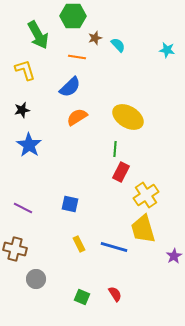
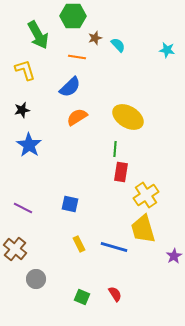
red rectangle: rotated 18 degrees counterclockwise
brown cross: rotated 25 degrees clockwise
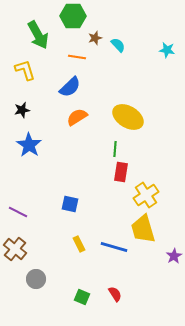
purple line: moved 5 px left, 4 px down
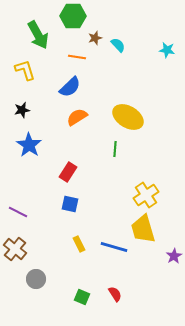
red rectangle: moved 53 px left; rotated 24 degrees clockwise
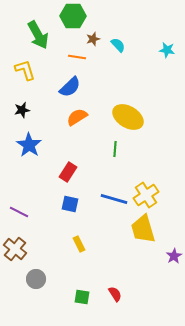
brown star: moved 2 px left, 1 px down
purple line: moved 1 px right
blue line: moved 48 px up
green square: rotated 14 degrees counterclockwise
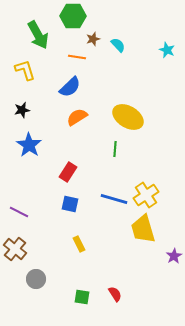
cyan star: rotated 14 degrees clockwise
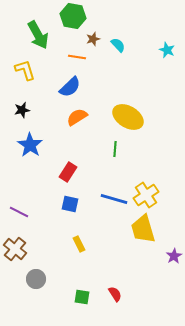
green hexagon: rotated 10 degrees clockwise
blue star: moved 1 px right
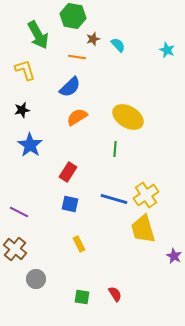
purple star: rotated 14 degrees counterclockwise
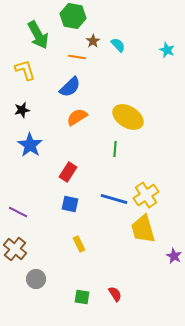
brown star: moved 2 px down; rotated 16 degrees counterclockwise
purple line: moved 1 px left
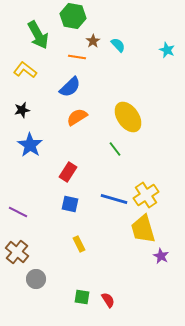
yellow L-shape: rotated 35 degrees counterclockwise
yellow ellipse: rotated 24 degrees clockwise
green line: rotated 42 degrees counterclockwise
brown cross: moved 2 px right, 3 px down
purple star: moved 13 px left
red semicircle: moved 7 px left, 6 px down
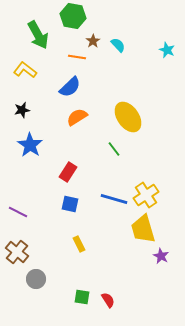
green line: moved 1 px left
